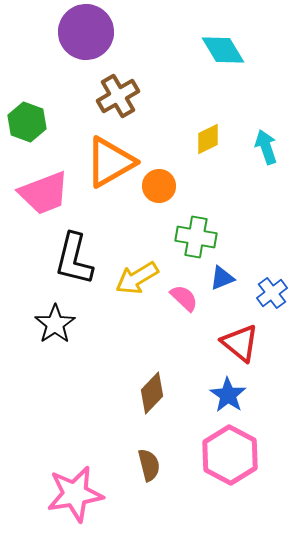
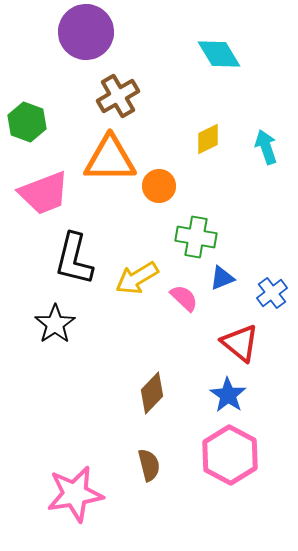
cyan diamond: moved 4 px left, 4 px down
orange triangle: moved 3 px up; rotated 30 degrees clockwise
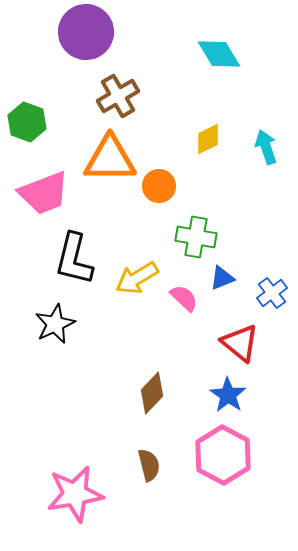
black star: rotated 9 degrees clockwise
pink hexagon: moved 7 px left
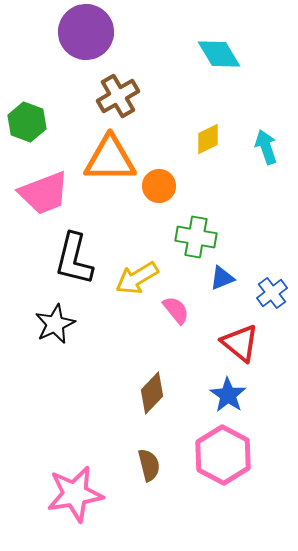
pink semicircle: moved 8 px left, 12 px down; rotated 8 degrees clockwise
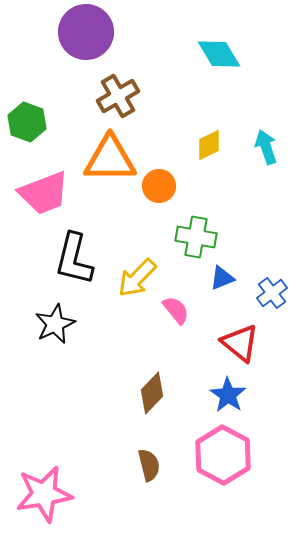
yellow diamond: moved 1 px right, 6 px down
yellow arrow: rotated 15 degrees counterclockwise
pink star: moved 31 px left
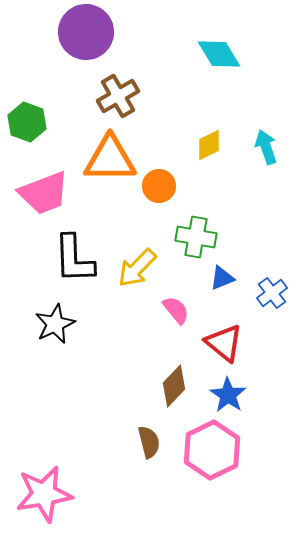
black L-shape: rotated 16 degrees counterclockwise
yellow arrow: moved 10 px up
red triangle: moved 16 px left
brown diamond: moved 22 px right, 7 px up
pink hexagon: moved 11 px left, 5 px up; rotated 6 degrees clockwise
brown semicircle: moved 23 px up
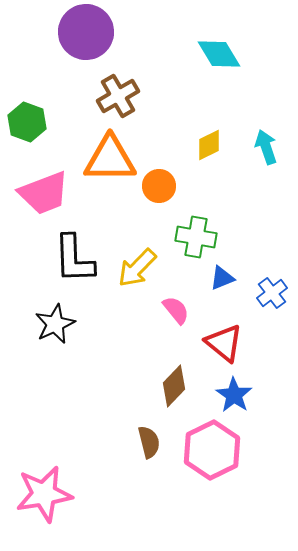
blue star: moved 6 px right
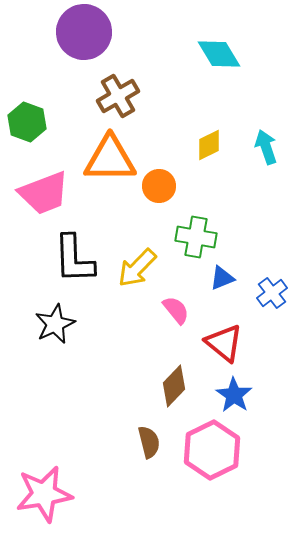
purple circle: moved 2 px left
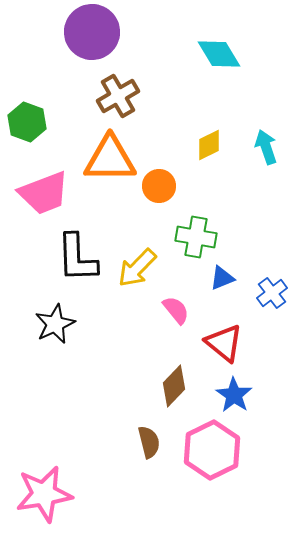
purple circle: moved 8 px right
black L-shape: moved 3 px right, 1 px up
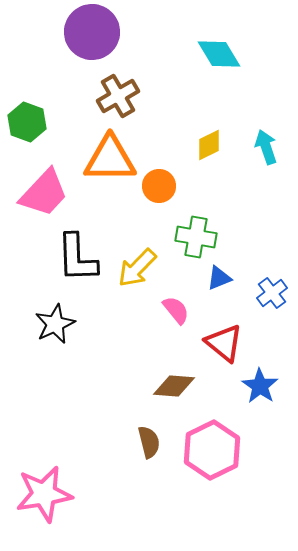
pink trapezoid: rotated 26 degrees counterclockwise
blue triangle: moved 3 px left
brown diamond: rotated 51 degrees clockwise
blue star: moved 26 px right, 9 px up
